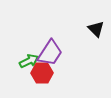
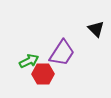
purple trapezoid: moved 12 px right
red hexagon: moved 1 px right, 1 px down
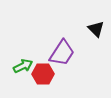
green arrow: moved 6 px left, 5 px down
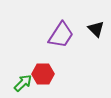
purple trapezoid: moved 1 px left, 18 px up
green arrow: moved 17 px down; rotated 18 degrees counterclockwise
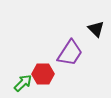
purple trapezoid: moved 9 px right, 18 px down
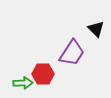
purple trapezoid: moved 2 px right
green arrow: rotated 42 degrees clockwise
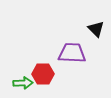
purple trapezoid: rotated 120 degrees counterclockwise
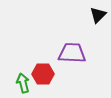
black triangle: moved 2 px right, 14 px up; rotated 30 degrees clockwise
green arrow: rotated 102 degrees counterclockwise
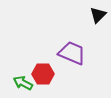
purple trapezoid: rotated 20 degrees clockwise
green arrow: rotated 48 degrees counterclockwise
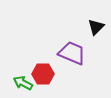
black triangle: moved 2 px left, 12 px down
